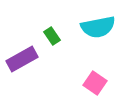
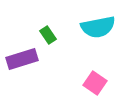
green rectangle: moved 4 px left, 1 px up
purple rectangle: rotated 12 degrees clockwise
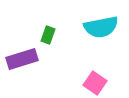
cyan semicircle: moved 3 px right
green rectangle: rotated 54 degrees clockwise
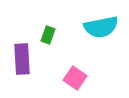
purple rectangle: rotated 76 degrees counterclockwise
pink square: moved 20 px left, 5 px up
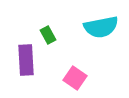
green rectangle: rotated 48 degrees counterclockwise
purple rectangle: moved 4 px right, 1 px down
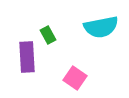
purple rectangle: moved 1 px right, 3 px up
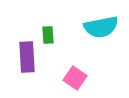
green rectangle: rotated 24 degrees clockwise
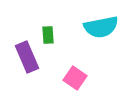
purple rectangle: rotated 20 degrees counterclockwise
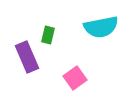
green rectangle: rotated 18 degrees clockwise
pink square: rotated 20 degrees clockwise
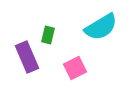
cyan semicircle: rotated 20 degrees counterclockwise
pink square: moved 10 px up; rotated 10 degrees clockwise
